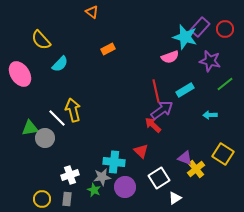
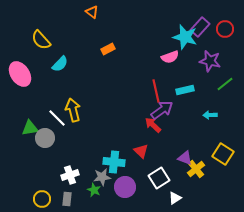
cyan rectangle: rotated 18 degrees clockwise
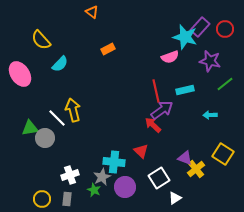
gray star: rotated 18 degrees counterclockwise
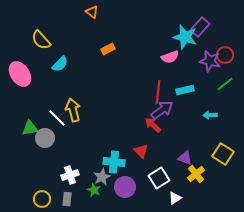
red circle: moved 26 px down
red line: moved 2 px right, 1 px down; rotated 20 degrees clockwise
yellow cross: moved 5 px down
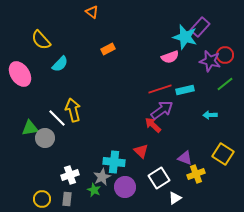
red line: moved 2 px right, 3 px up; rotated 65 degrees clockwise
yellow cross: rotated 18 degrees clockwise
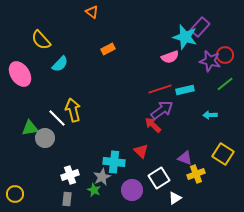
purple circle: moved 7 px right, 3 px down
yellow circle: moved 27 px left, 5 px up
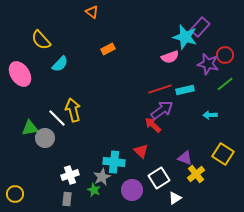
purple star: moved 2 px left, 3 px down
yellow cross: rotated 18 degrees counterclockwise
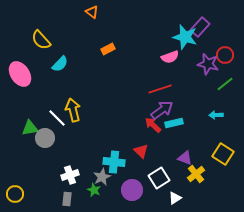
cyan rectangle: moved 11 px left, 33 px down
cyan arrow: moved 6 px right
